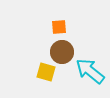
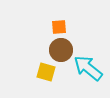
brown circle: moved 1 px left, 2 px up
cyan arrow: moved 2 px left, 3 px up
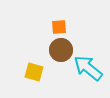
yellow square: moved 12 px left
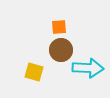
cyan arrow: rotated 144 degrees clockwise
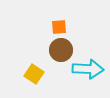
cyan arrow: moved 1 px down
yellow square: moved 2 px down; rotated 18 degrees clockwise
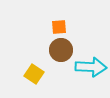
cyan arrow: moved 3 px right, 2 px up
